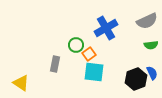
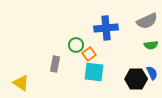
blue cross: rotated 25 degrees clockwise
black hexagon: rotated 20 degrees clockwise
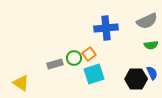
green circle: moved 2 px left, 13 px down
gray rectangle: rotated 63 degrees clockwise
cyan square: moved 2 px down; rotated 25 degrees counterclockwise
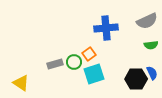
green circle: moved 4 px down
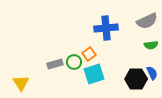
yellow triangle: rotated 24 degrees clockwise
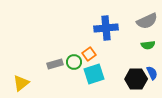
green semicircle: moved 3 px left
yellow triangle: rotated 24 degrees clockwise
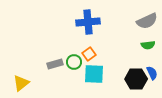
blue cross: moved 18 px left, 6 px up
cyan square: rotated 20 degrees clockwise
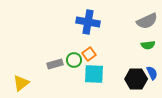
blue cross: rotated 15 degrees clockwise
green circle: moved 2 px up
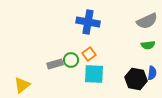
green circle: moved 3 px left
blue semicircle: rotated 32 degrees clockwise
black hexagon: rotated 10 degrees clockwise
yellow triangle: moved 1 px right, 2 px down
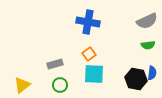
green circle: moved 11 px left, 25 px down
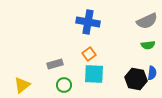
green circle: moved 4 px right
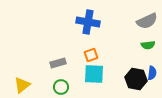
orange square: moved 2 px right, 1 px down; rotated 16 degrees clockwise
gray rectangle: moved 3 px right, 1 px up
green circle: moved 3 px left, 2 px down
